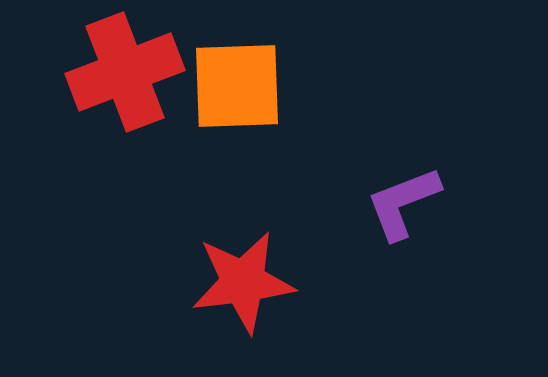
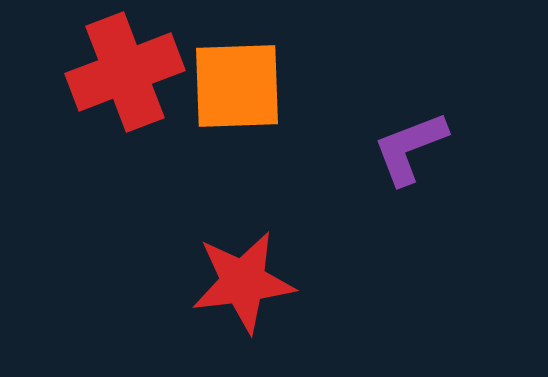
purple L-shape: moved 7 px right, 55 px up
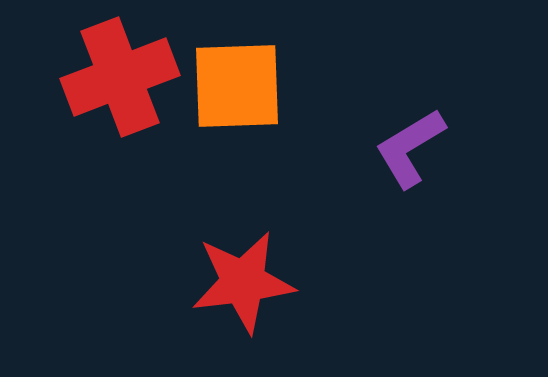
red cross: moved 5 px left, 5 px down
purple L-shape: rotated 10 degrees counterclockwise
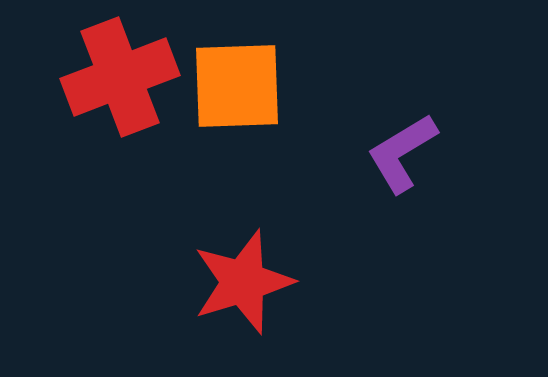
purple L-shape: moved 8 px left, 5 px down
red star: rotated 10 degrees counterclockwise
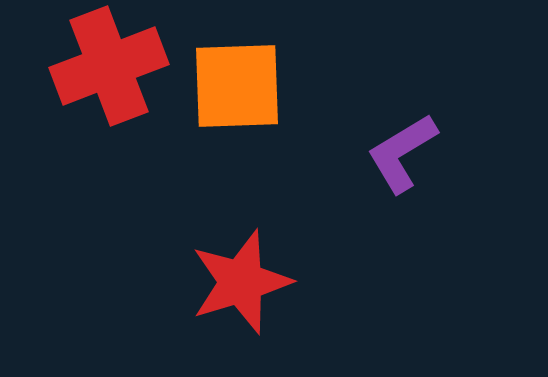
red cross: moved 11 px left, 11 px up
red star: moved 2 px left
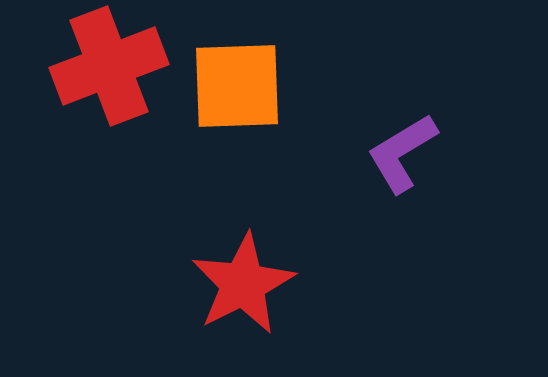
red star: moved 2 px right, 2 px down; rotated 10 degrees counterclockwise
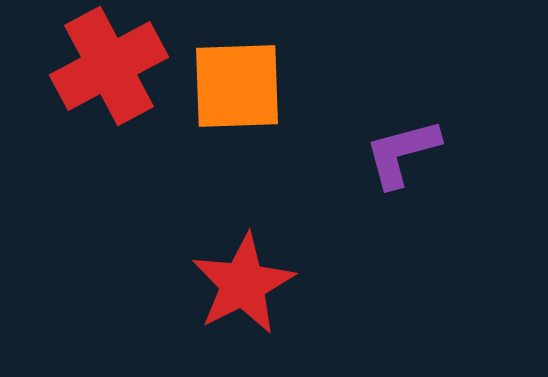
red cross: rotated 7 degrees counterclockwise
purple L-shape: rotated 16 degrees clockwise
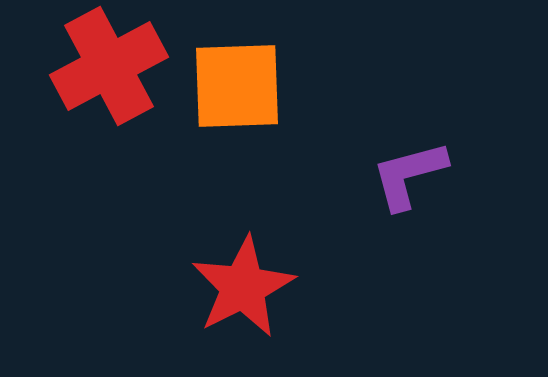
purple L-shape: moved 7 px right, 22 px down
red star: moved 3 px down
